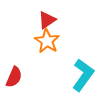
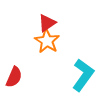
red triangle: moved 3 px down
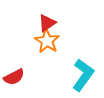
red semicircle: rotated 40 degrees clockwise
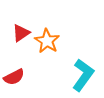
red triangle: moved 26 px left, 10 px down
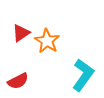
red semicircle: moved 4 px right, 4 px down
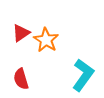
orange star: moved 1 px left, 1 px up
red semicircle: moved 3 px right, 2 px up; rotated 100 degrees clockwise
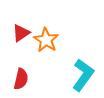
red semicircle: rotated 150 degrees counterclockwise
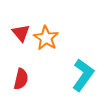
red triangle: rotated 36 degrees counterclockwise
orange star: moved 2 px up
